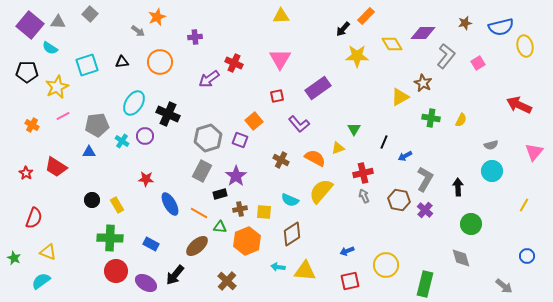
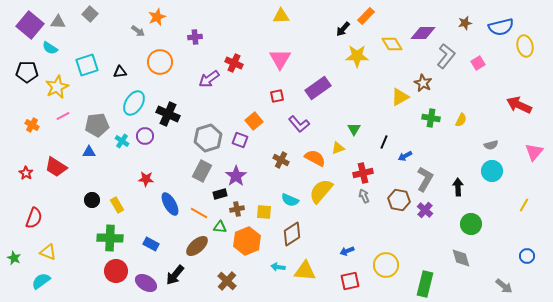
black triangle at (122, 62): moved 2 px left, 10 px down
brown cross at (240, 209): moved 3 px left
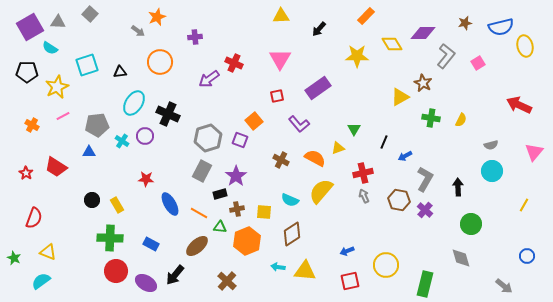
purple square at (30, 25): moved 2 px down; rotated 20 degrees clockwise
black arrow at (343, 29): moved 24 px left
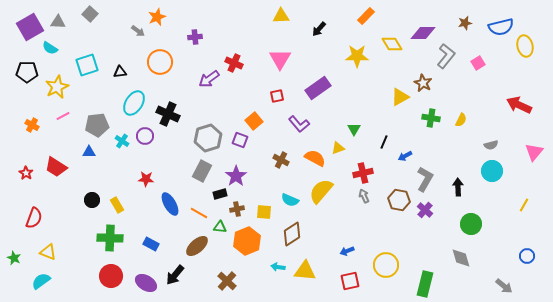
red circle at (116, 271): moved 5 px left, 5 px down
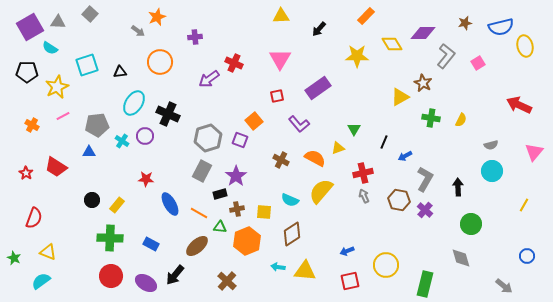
yellow rectangle at (117, 205): rotated 70 degrees clockwise
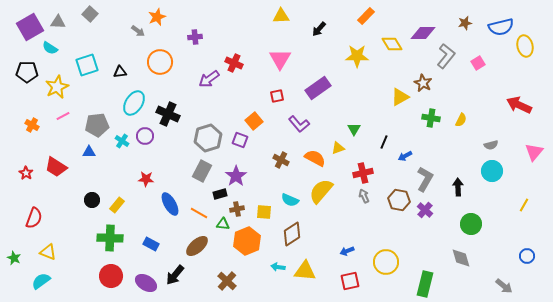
green triangle at (220, 227): moved 3 px right, 3 px up
yellow circle at (386, 265): moved 3 px up
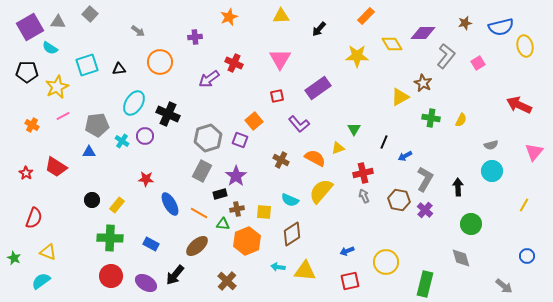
orange star at (157, 17): moved 72 px right
black triangle at (120, 72): moved 1 px left, 3 px up
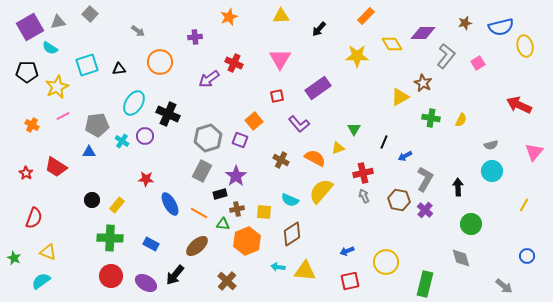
gray triangle at (58, 22): rotated 14 degrees counterclockwise
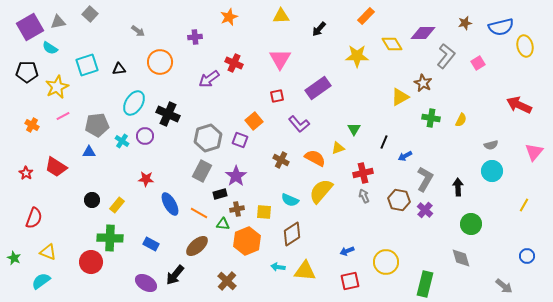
red circle at (111, 276): moved 20 px left, 14 px up
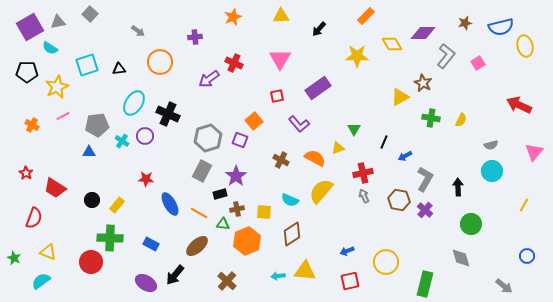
orange star at (229, 17): moved 4 px right
red trapezoid at (56, 167): moved 1 px left, 21 px down
cyan arrow at (278, 267): moved 9 px down; rotated 16 degrees counterclockwise
